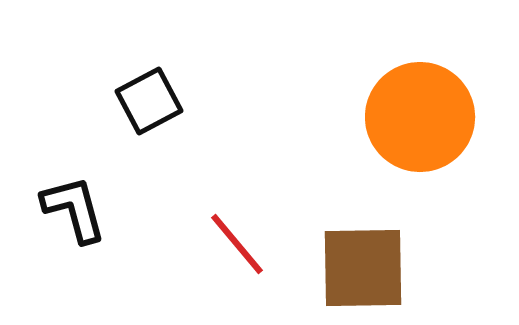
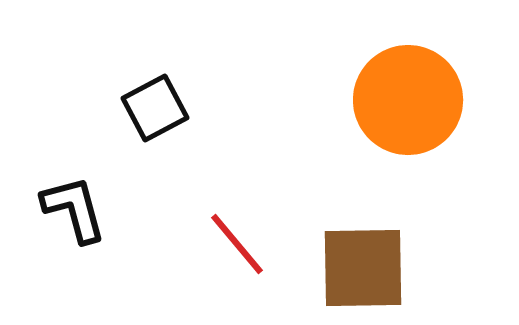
black square: moved 6 px right, 7 px down
orange circle: moved 12 px left, 17 px up
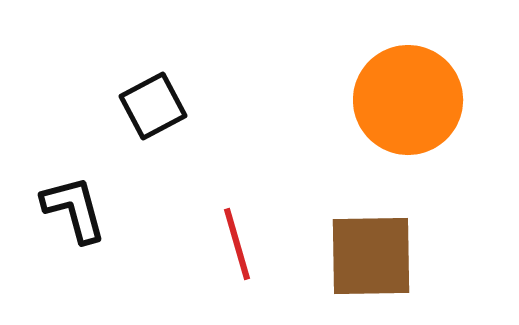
black square: moved 2 px left, 2 px up
red line: rotated 24 degrees clockwise
brown square: moved 8 px right, 12 px up
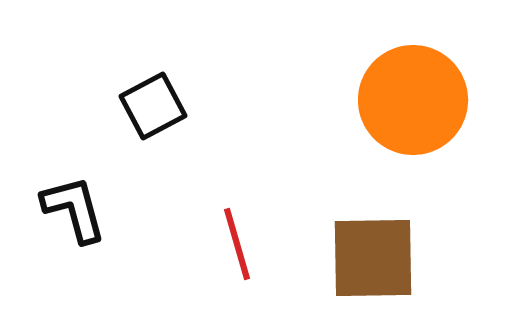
orange circle: moved 5 px right
brown square: moved 2 px right, 2 px down
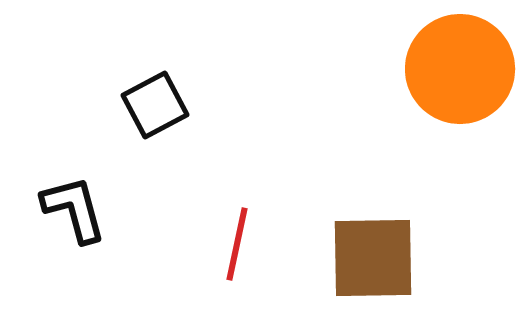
orange circle: moved 47 px right, 31 px up
black square: moved 2 px right, 1 px up
red line: rotated 28 degrees clockwise
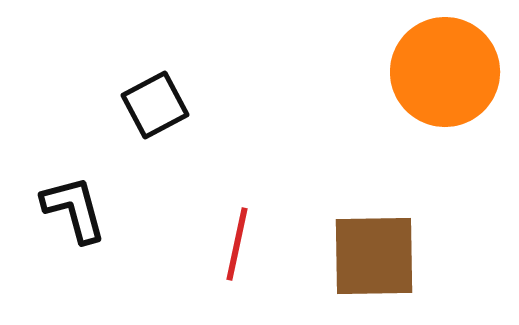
orange circle: moved 15 px left, 3 px down
brown square: moved 1 px right, 2 px up
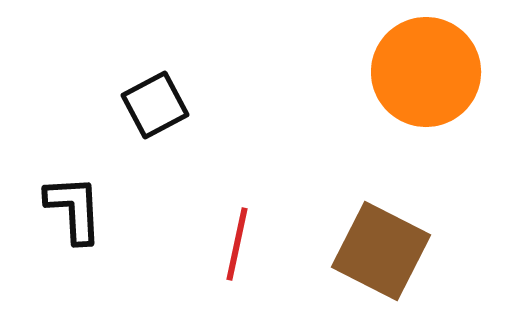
orange circle: moved 19 px left
black L-shape: rotated 12 degrees clockwise
brown square: moved 7 px right, 5 px up; rotated 28 degrees clockwise
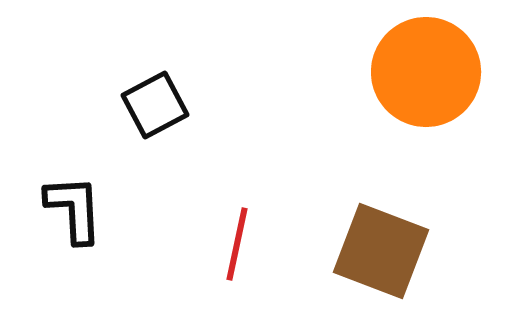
brown square: rotated 6 degrees counterclockwise
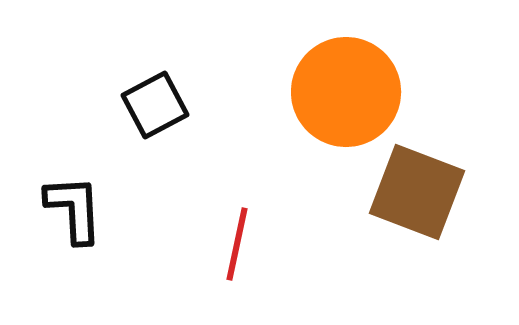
orange circle: moved 80 px left, 20 px down
brown square: moved 36 px right, 59 px up
